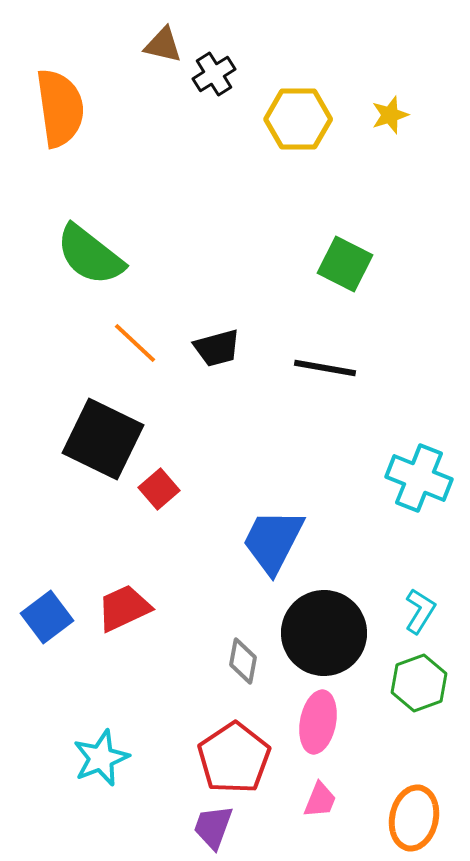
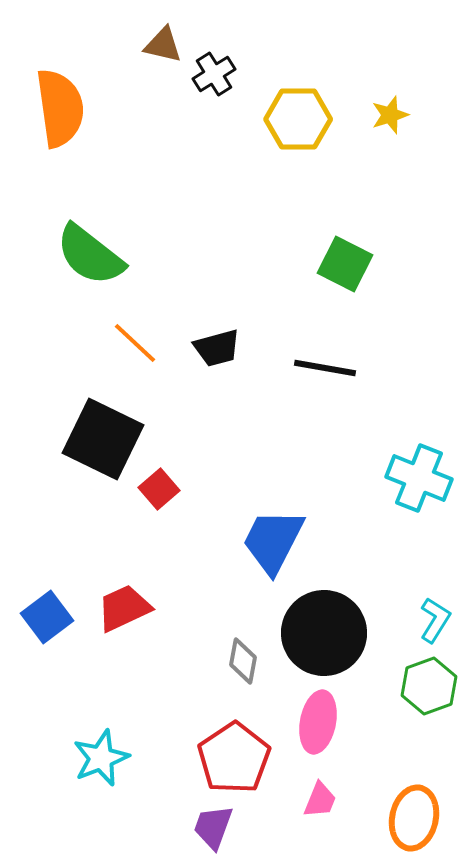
cyan L-shape: moved 15 px right, 9 px down
green hexagon: moved 10 px right, 3 px down
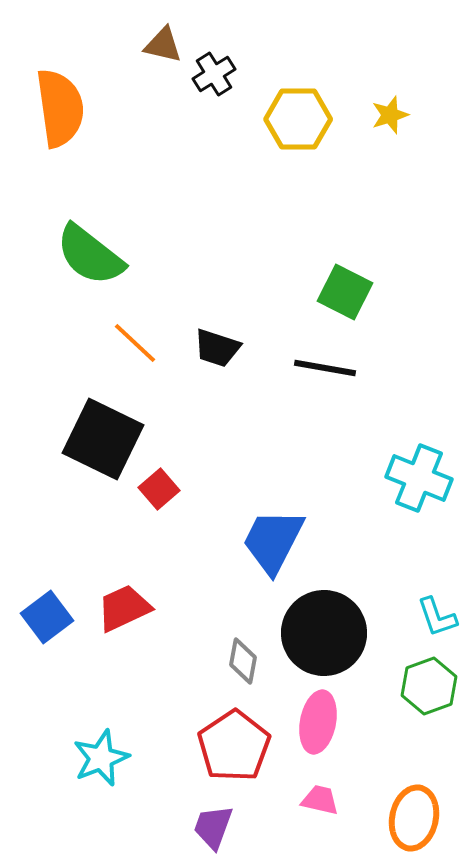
green square: moved 28 px down
black trapezoid: rotated 33 degrees clockwise
cyan L-shape: moved 2 px right, 3 px up; rotated 129 degrees clockwise
red pentagon: moved 12 px up
pink trapezoid: rotated 99 degrees counterclockwise
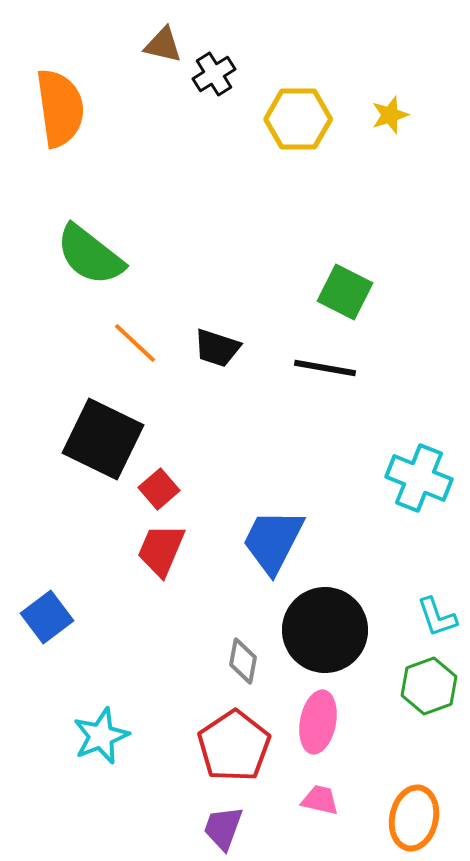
red trapezoid: moved 37 px right, 58 px up; rotated 42 degrees counterclockwise
black circle: moved 1 px right, 3 px up
cyan star: moved 22 px up
purple trapezoid: moved 10 px right, 1 px down
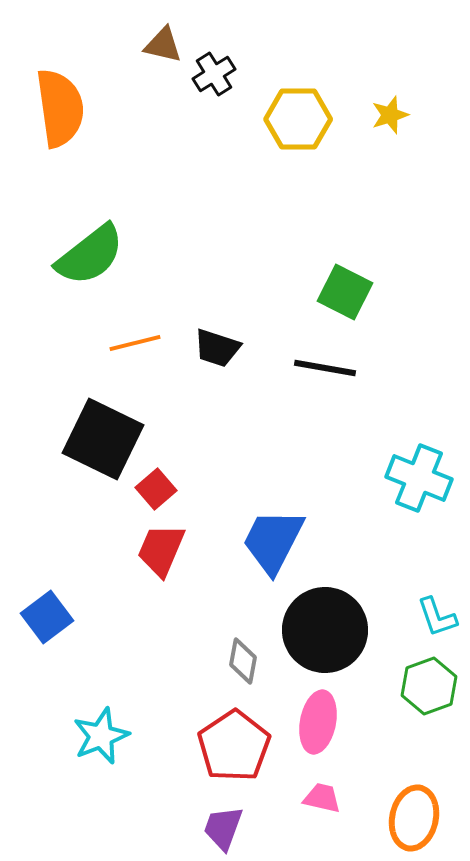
green semicircle: rotated 76 degrees counterclockwise
orange line: rotated 57 degrees counterclockwise
red square: moved 3 px left
pink trapezoid: moved 2 px right, 2 px up
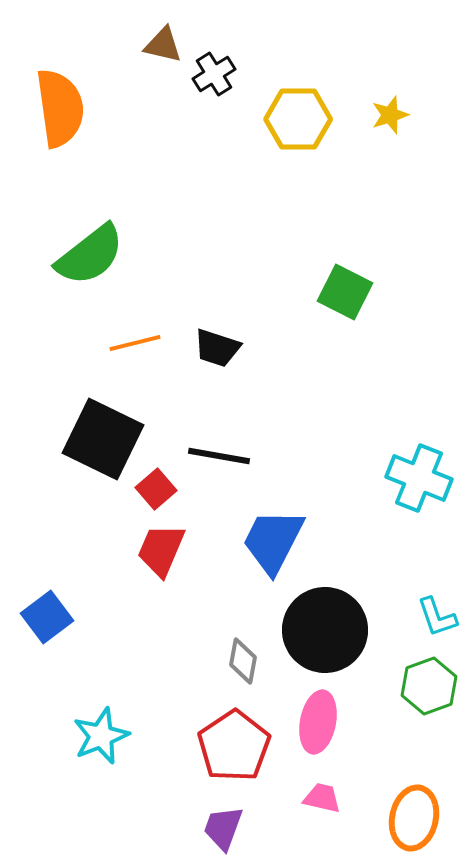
black line: moved 106 px left, 88 px down
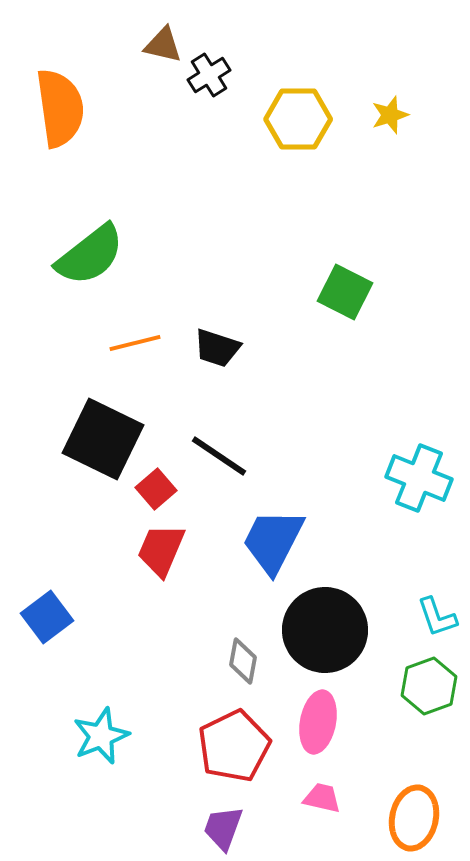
black cross: moved 5 px left, 1 px down
black line: rotated 24 degrees clockwise
red pentagon: rotated 8 degrees clockwise
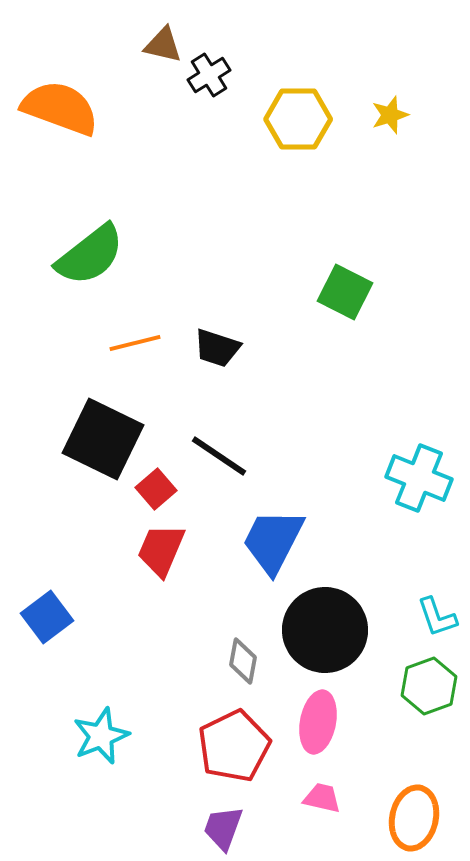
orange semicircle: rotated 62 degrees counterclockwise
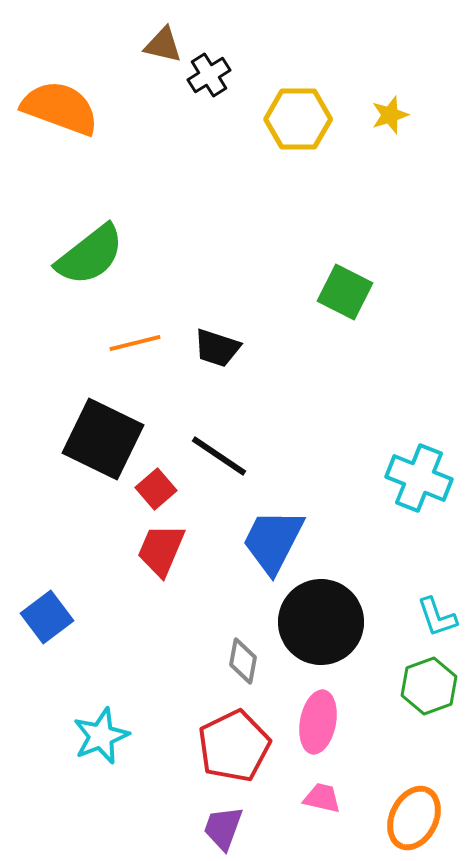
black circle: moved 4 px left, 8 px up
orange ellipse: rotated 14 degrees clockwise
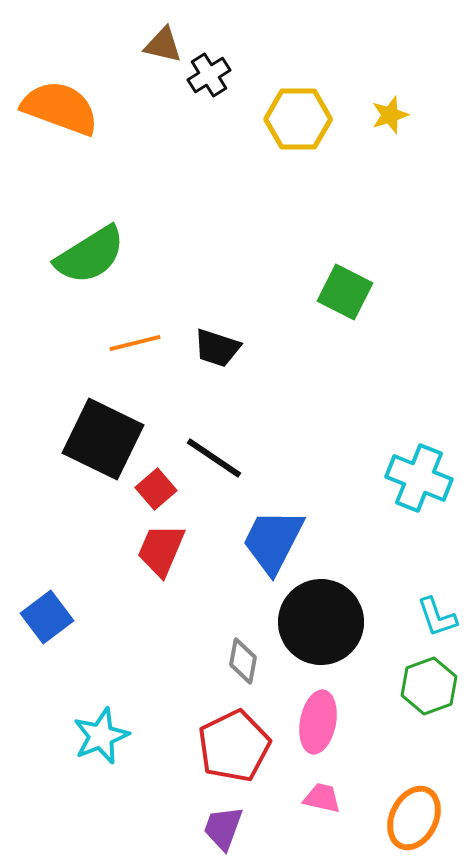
green semicircle: rotated 6 degrees clockwise
black line: moved 5 px left, 2 px down
